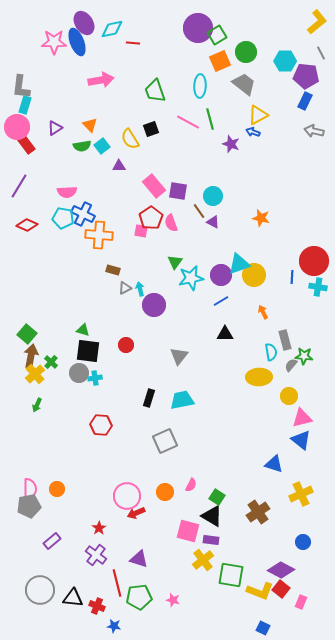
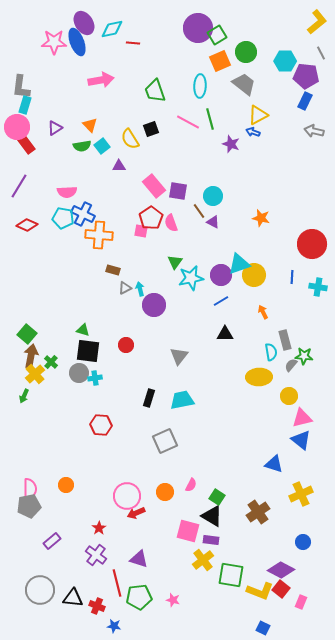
red circle at (314, 261): moved 2 px left, 17 px up
green arrow at (37, 405): moved 13 px left, 9 px up
orange circle at (57, 489): moved 9 px right, 4 px up
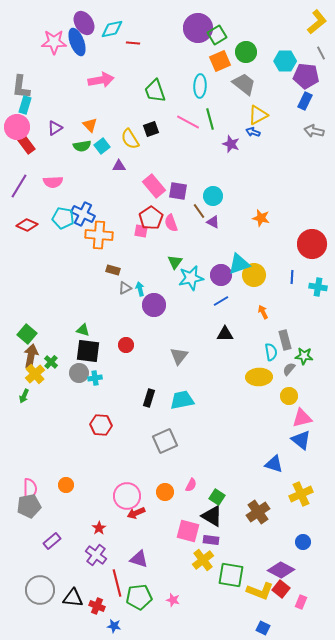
pink semicircle at (67, 192): moved 14 px left, 10 px up
gray semicircle at (291, 365): moved 2 px left, 4 px down
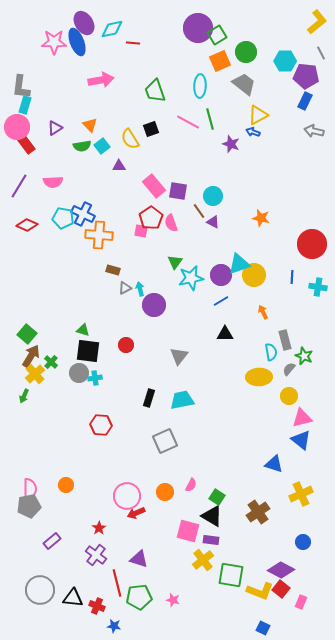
brown arrow at (31, 356): rotated 20 degrees clockwise
green star at (304, 356): rotated 18 degrees clockwise
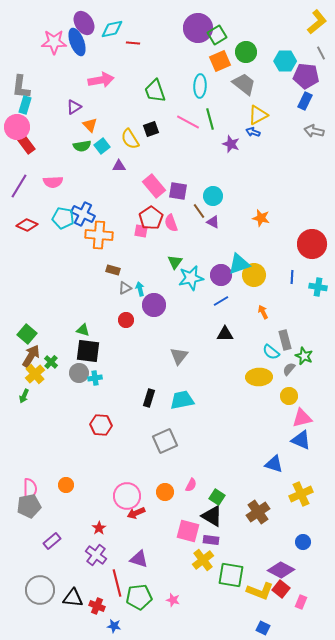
purple triangle at (55, 128): moved 19 px right, 21 px up
red circle at (126, 345): moved 25 px up
cyan semicircle at (271, 352): rotated 138 degrees clockwise
blue triangle at (301, 440): rotated 15 degrees counterclockwise
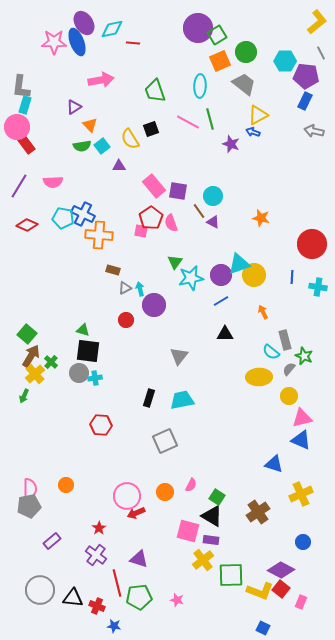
green square at (231, 575): rotated 12 degrees counterclockwise
pink star at (173, 600): moved 4 px right
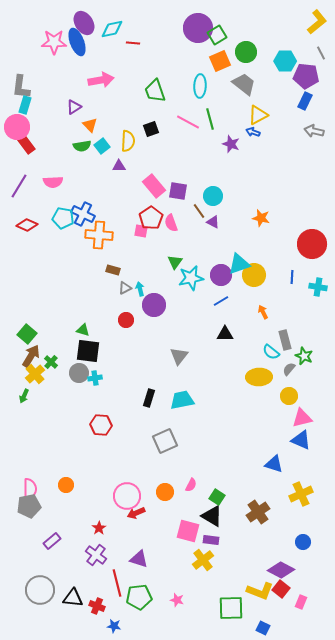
yellow semicircle at (130, 139): moved 2 px left, 2 px down; rotated 145 degrees counterclockwise
green square at (231, 575): moved 33 px down
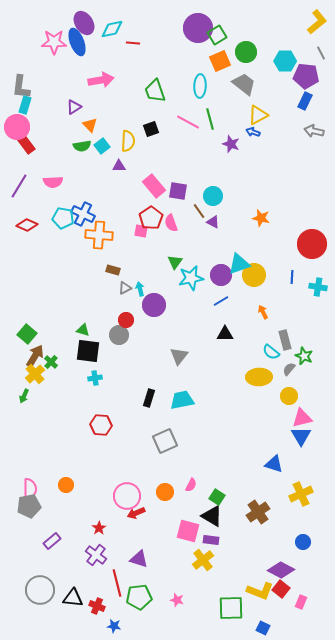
brown arrow at (31, 356): moved 4 px right
gray circle at (79, 373): moved 40 px right, 38 px up
blue triangle at (301, 440): moved 4 px up; rotated 35 degrees clockwise
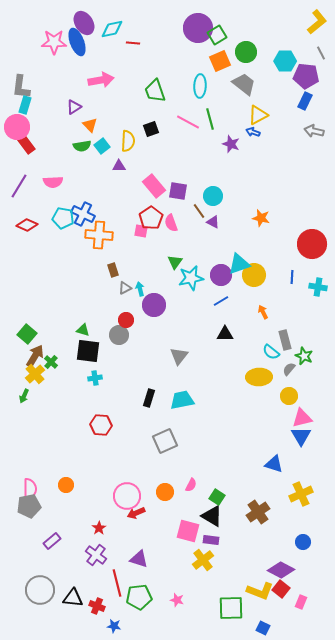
brown rectangle at (113, 270): rotated 56 degrees clockwise
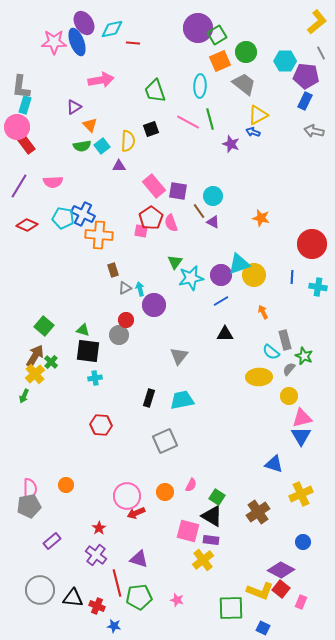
green square at (27, 334): moved 17 px right, 8 px up
